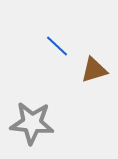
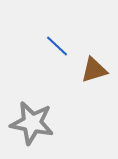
gray star: rotated 6 degrees clockwise
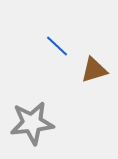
gray star: rotated 18 degrees counterclockwise
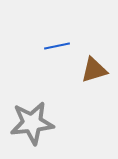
blue line: rotated 55 degrees counterclockwise
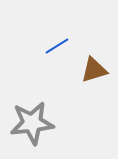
blue line: rotated 20 degrees counterclockwise
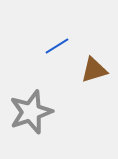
gray star: moved 1 px left, 11 px up; rotated 12 degrees counterclockwise
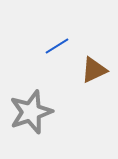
brown triangle: rotated 8 degrees counterclockwise
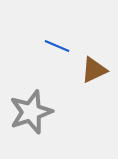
blue line: rotated 55 degrees clockwise
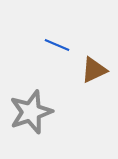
blue line: moved 1 px up
